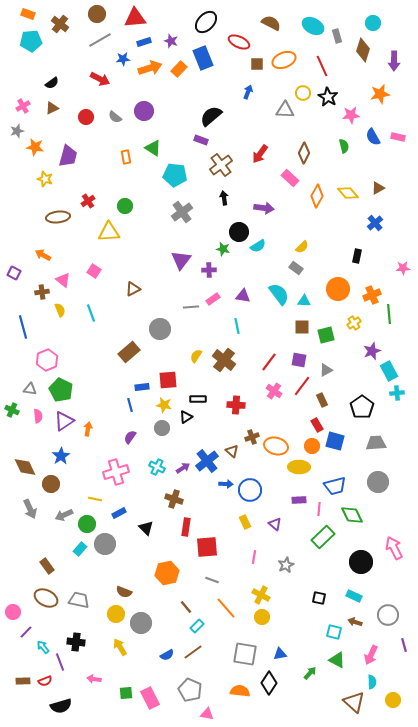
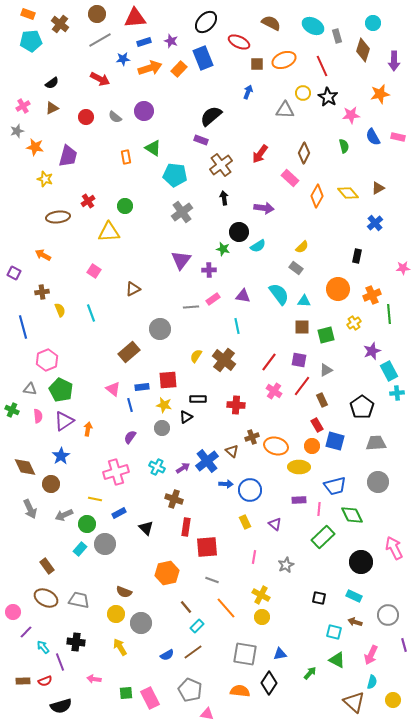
pink triangle at (63, 280): moved 50 px right, 109 px down
cyan semicircle at (372, 682): rotated 16 degrees clockwise
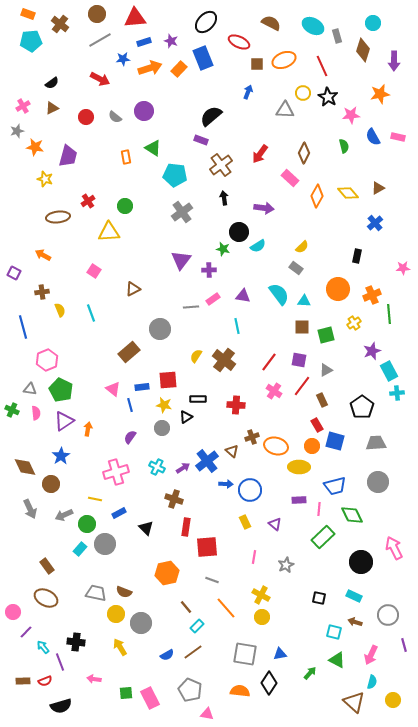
pink semicircle at (38, 416): moved 2 px left, 3 px up
gray trapezoid at (79, 600): moved 17 px right, 7 px up
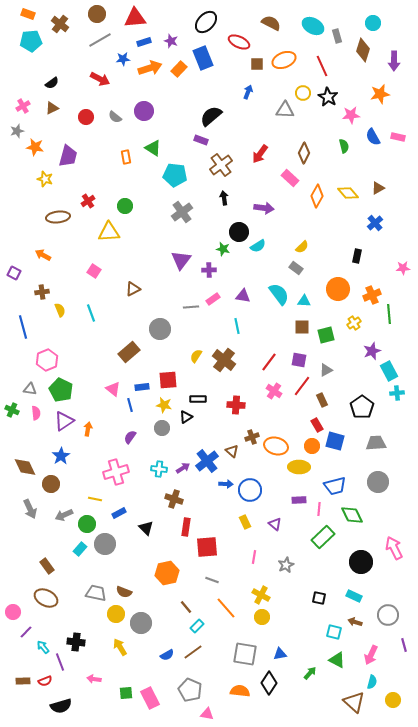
cyan cross at (157, 467): moved 2 px right, 2 px down; rotated 21 degrees counterclockwise
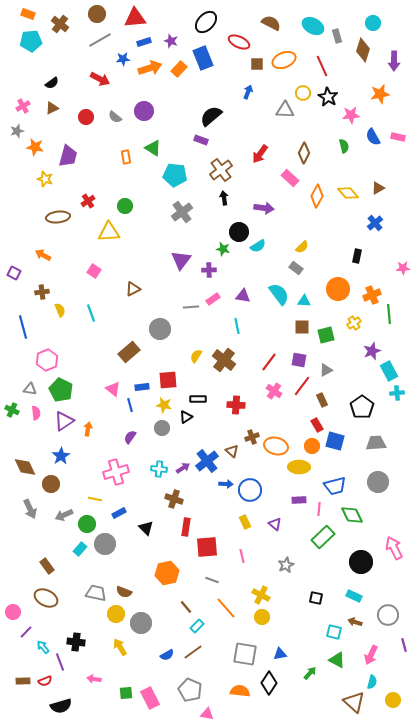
brown cross at (221, 165): moved 5 px down
pink line at (254, 557): moved 12 px left, 1 px up; rotated 24 degrees counterclockwise
black square at (319, 598): moved 3 px left
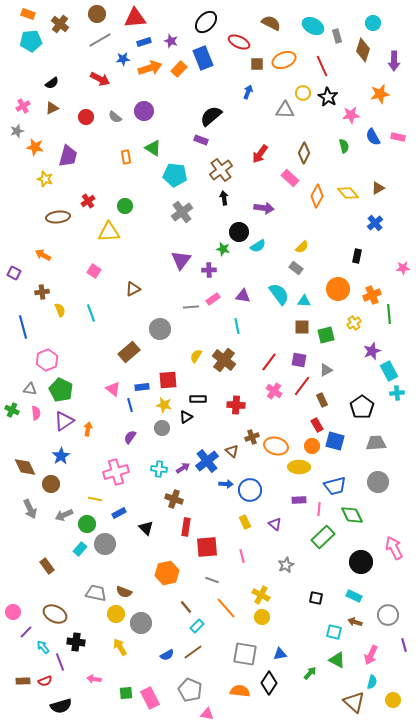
brown ellipse at (46, 598): moved 9 px right, 16 px down
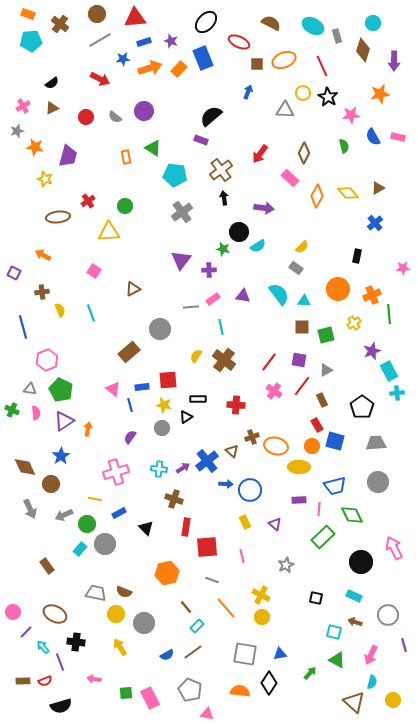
cyan line at (237, 326): moved 16 px left, 1 px down
gray circle at (141, 623): moved 3 px right
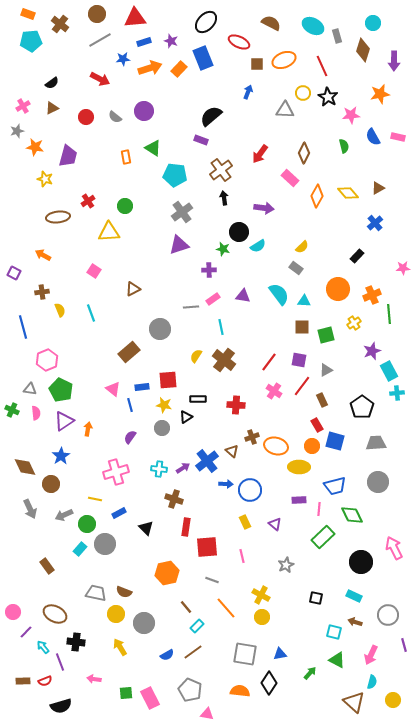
black rectangle at (357, 256): rotated 32 degrees clockwise
purple triangle at (181, 260): moved 2 px left, 15 px up; rotated 35 degrees clockwise
